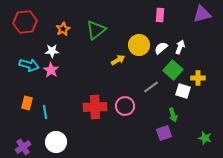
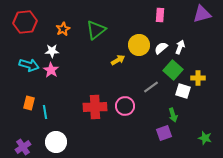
orange rectangle: moved 2 px right
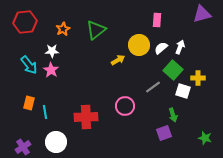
pink rectangle: moved 3 px left, 5 px down
cyan arrow: rotated 36 degrees clockwise
gray line: moved 2 px right
red cross: moved 9 px left, 10 px down
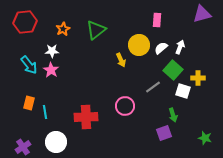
yellow arrow: moved 3 px right; rotated 96 degrees clockwise
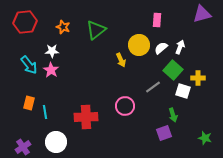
orange star: moved 2 px up; rotated 24 degrees counterclockwise
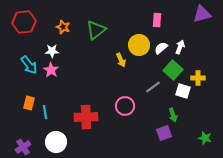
red hexagon: moved 1 px left
